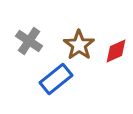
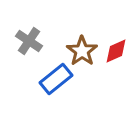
brown star: moved 3 px right, 6 px down
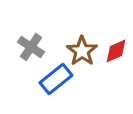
gray cross: moved 2 px right, 6 px down
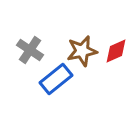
gray cross: moved 1 px left, 3 px down
brown star: rotated 24 degrees clockwise
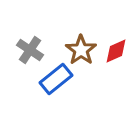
brown star: moved 1 px left, 1 px up; rotated 24 degrees counterclockwise
